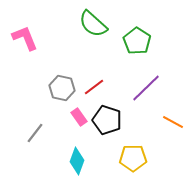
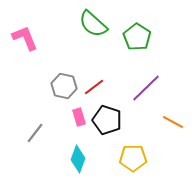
green pentagon: moved 4 px up
gray hexagon: moved 2 px right, 2 px up
pink rectangle: rotated 18 degrees clockwise
cyan diamond: moved 1 px right, 2 px up
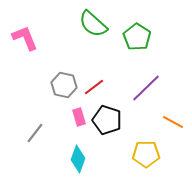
gray hexagon: moved 1 px up
yellow pentagon: moved 13 px right, 4 px up
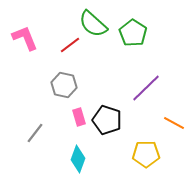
green pentagon: moved 4 px left, 4 px up
red line: moved 24 px left, 42 px up
orange line: moved 1 px right, 1 px down
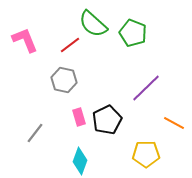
green pentagon: rotated 12 degrees counterclockwise
pink L-shape: moved 2 px down
gray hexagon: moved 5 px up
black pentagon: rotated 28 degrees clockwise
cyan diamond: moved 2 px right, 2 px down
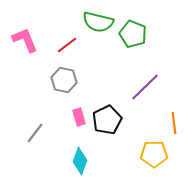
green semicircle: moved 5 px right, 2 px up; rotated 28 degrees counterclockwise
green pentagon: moved 1 px down
red line: moved 3 px left
purple line: moved 1 px left, 1 px up
orange line: rotated 55 degrees clockwise
yellow pentagon: moved 8 px right
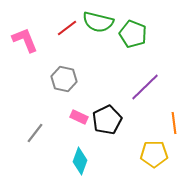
red line: moved 17 px up
gray hexagon: moved 1 px up
pink rectangle: rotated 48 degrees counterclockwise
